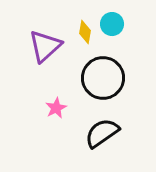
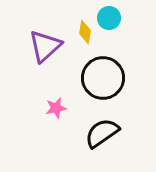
cyan circle: moved 3 px left, 6 px up
pink star: rotated 15 degrees clockwise
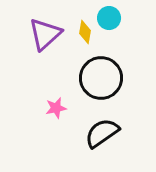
purple triangle: moved 12 px up
black circle: moved 2 px left
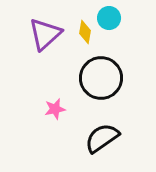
pink star: moved 1 px left, 1 px down
black semicircle: moved 5 px down
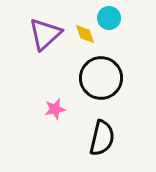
yellow diamond: moved 2 px down; rotated 30 degrees counterclockwise
black semicircle: rotated 138 degrees clockwise
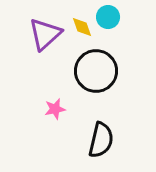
cyan circle: moved 1 px left, 1 px up
yellow diamond: moved 3 px left, 7 px up
black circle: moved 5 px left, 7 px up
black semicircle: moved 1 px left, 2 px down
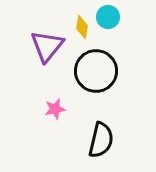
yellow diamond: rotated 30 degrees clockwise
purple triangle: moved 2 px right, 12 px down; rotated 9 degrees counterclockwise
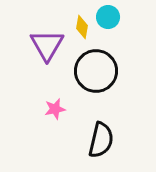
purple triangle: moved 1 px up; rotated 9 degrees counterclockwise
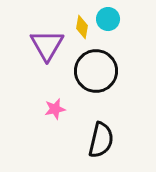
cyan circle: moved 2 px down
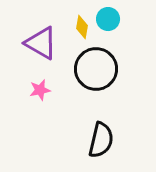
purple triangle: moved 6 px left, 2 px up; rotated 30 degrees counterclockwise
black circle: moved 2 px up
pink star: moved 15 px left, 19 px up
